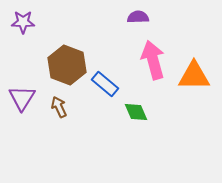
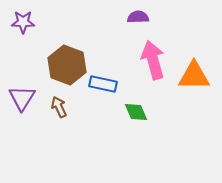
blue rectangle: moved 2 px left; rotated 28 degrees counterclockwise
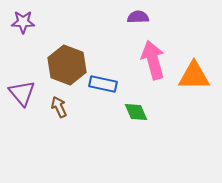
purple triangle: moved 5 px up; rotated 12 degrees counterclockwise
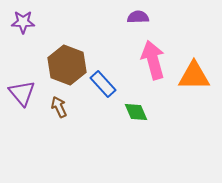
blue rectangle: rotated 36 degrees clockwise
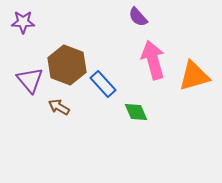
purple semicircle: rotated 130 degrees counterclockwise
orange triangle: rotated 16 degrees counterclockwise
purple triangle: moved 8 px right, 13 px up
brown arrow: rotated 35 degrees counterclockwise
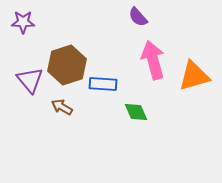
brown hexagon: rotated 21 degrees clockwise
blue rectangle: rotated 44 degrees counterclockwise
brown arrow: moved 3 px right
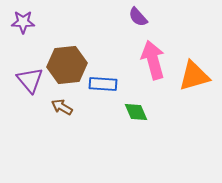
brown hexagon: rotated 12 degrees clockwise
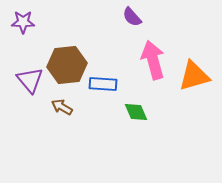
purple semicircle: moved 6 px left
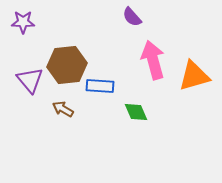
blue rectangle: moved 3 px left, 2 px down
brown arrow: moved 1 px right, 2 px down
